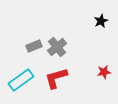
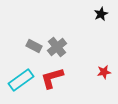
black star: moved 7 px up
gray rectangle: rotated 49 degrees clockwise
red L-shape: moved 4 px left
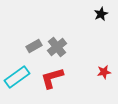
gray rectangle: rotated 56 degrees counterclockwise
cyan rectangle: moved 4 px left, 3 px up
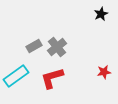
cyan rectangle: moved 1 px left, 1 px up
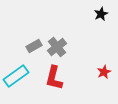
red star: rotated 16 degrees counterclockwise
red L-shape: moved 2 px right; rotated 60 degrees counterclockwise
